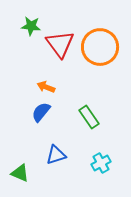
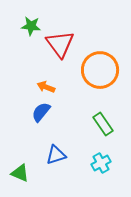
orange circle: moved 23 px down
green rectangle: moved 14 px right, 7 px down
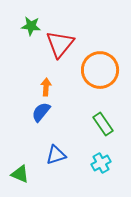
red triangle: rotated 16 degrees clockwise
orange arrow: rotated 72 degrees clockwise
green triangle: moved 1 px down
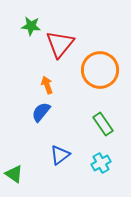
orange arrow: moved 1 px right, 2 px up; rotated 24 degrees counterclockwise
blue triangle: moved 4 px right; rotated 20 degrees counterclockwise
green triangle: moved 6 px left; rotated 12 degrees clockwise
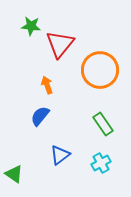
blue semicircle: moved 1 px left, 4 px down
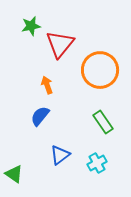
green star: rotated 18 degrees counterclockwise
green rectangle: moved 2 px up
cyan cross: moved 4 px left
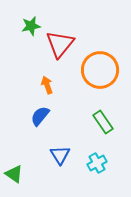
blue triangle: rotated 25 degrees counterclockwise
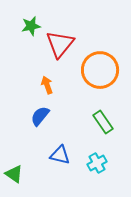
blue triangle: rotated 45 degrees counterclockwise
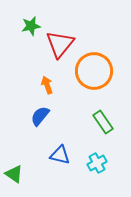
orange circle: moved 6 px left, 1 px down
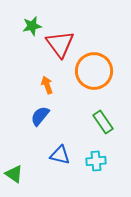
green star: moved 1 px right
red triangle: rotated 16 degrees counterclockwise
cyan cross: moved 1 px left, 2 px up; rotated 24 degrees clockwise
